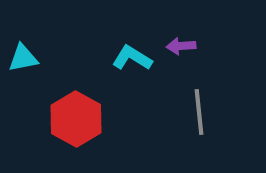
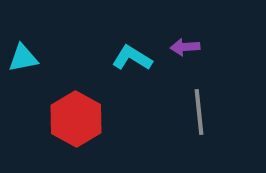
purple arrow: moved 4 px right, 1 px down
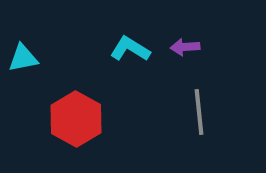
cyan L-shape: moved 2 px left, 9 px up
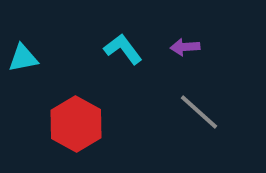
cyan L-shape: moved 7 px left; rotated 21 degrees clockwise
gray line: rotated 42 degrees counterclockwise
red hexagon: moved 5 px down
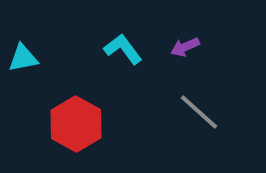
purple arrow: rotated 20 degrees counterclockwise
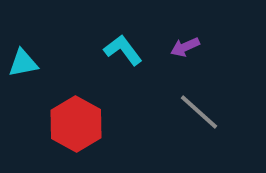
cyan L-shape: moved 1 px down
cyan triangle: moved 5 px down
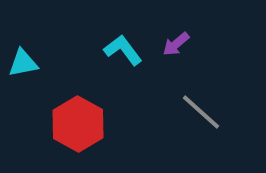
purple arrow: moved 9 px left, 3 px up; rotated 16 degrees counterclockwise
gray line: moved 2 px right
red hexagon: moved 2 px right
